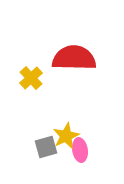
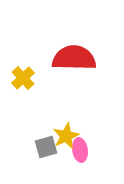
yellow cross: moved 8 px left
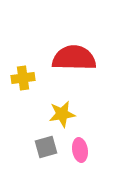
yellow cross: rotated 35 degrees clockwise
yellow star: moved 4 px left, 22 px up; rotated 16 degrees clockwise
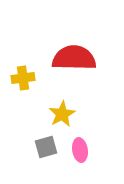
yellow star: rotated 20 degrees counterclockwise
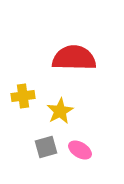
yellow cross: moved 18 px down
yellow star: moved 2 px left, 3 px up
pink ellipse: rotated 50 degrees counterclockwise
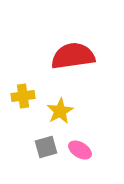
red semicircle: moved 1 px left, 2 px up; rotated 9 degrees counterclockwise
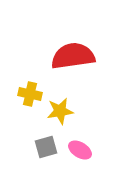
yellow cross: moved 7 px right, 2 px up; rotated 20 degrees clockwise
yellow star: rotated 20 degrees clockwise
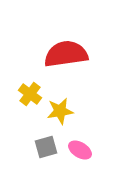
red semicircle: moved 7 px left, 2 px up
yellow cross: rotated 25 degrees clockwise
